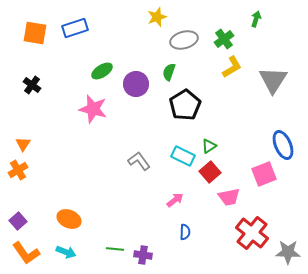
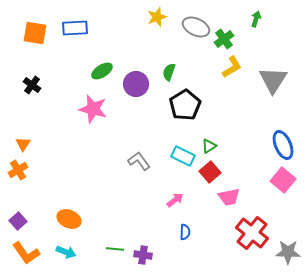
blue rectangle: rotated 15 degrees clockwise
gray ellipse: moved 12 px right, 13 px up; rotated 40 degrees clockwise
pink square: moved 19 px right, 6 px down; rotated 30 degrees counterclockwise
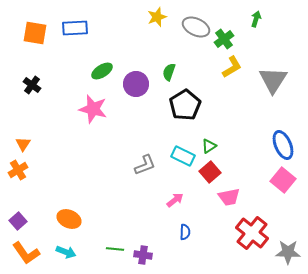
gray L-shape: moved 6 px right, 4 px down; rotated 105 degrees clockwise
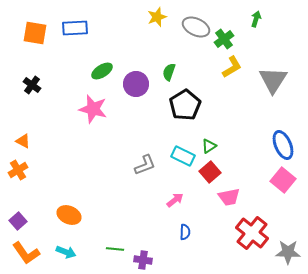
orange triangle: moved 3 px up; rotated 35 degrees counterclockwise
orange ellipse: moved 4 px up
purple cross: moved 5 px down
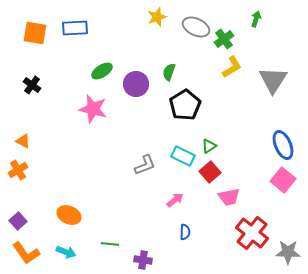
green line: moved 5 px left, 5 px up
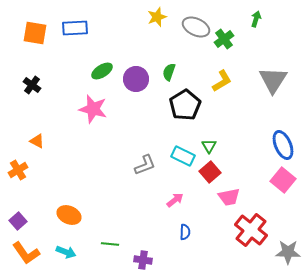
yellow L-shape: moved 10 px left, 14 px down
purple circle: moved 5 px up
orange triangle: moved 14 px right
green triangle: rotated 28 degrees counterclockwise
red cross: moved 1 px left, 3 px up
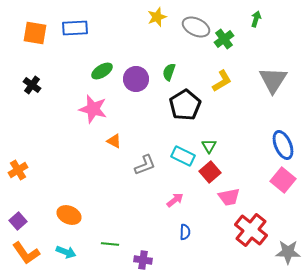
orange triangle: moved 77 px right
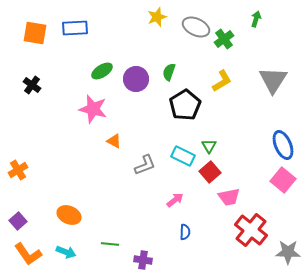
orange L-shape: moved 2 px right, 1 px down
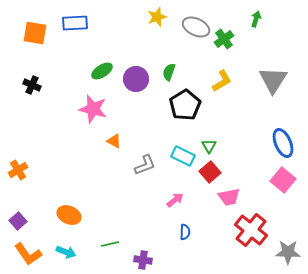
blue rectangle: moved 5 px up
black cross: rotated 12 degrees counterclockwise
blue ellipse: moved 2 px up
green line: rotated 18 degrees counterclockwise
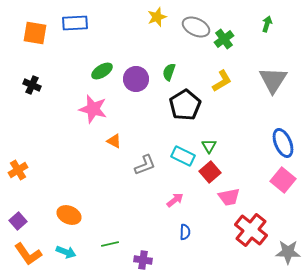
green arrow: moved 11 px right, 5 px down
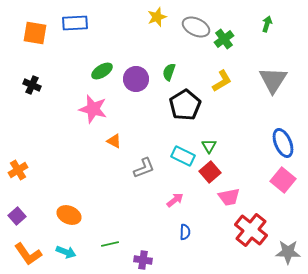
gray L-shape: moved 1 px left, 3 px down
purple square: moved 1 px left, 5 px up
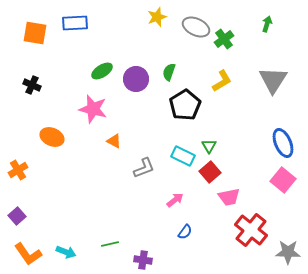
orange ellipse: moved 17 px left, 78 px up
blue semicircle: rotated 35 degrees clockwise
